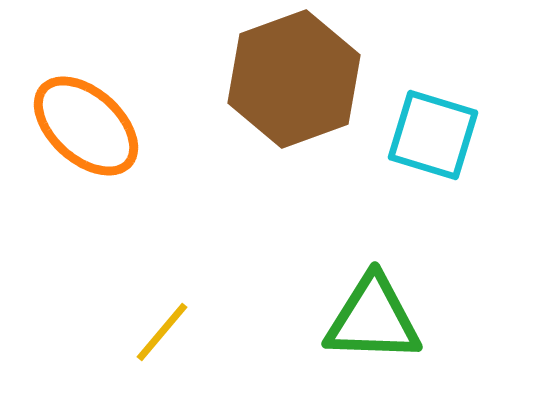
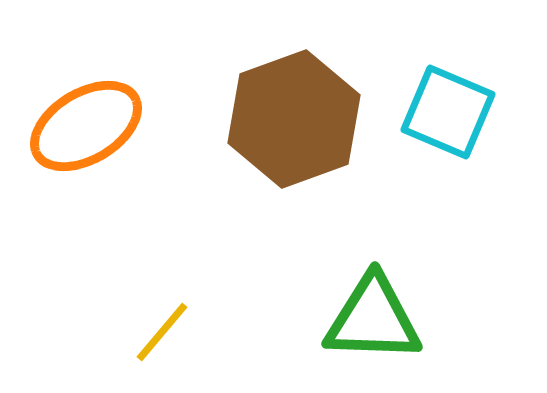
brown hexagon: moved 40 px down
orange ellipse: rotated 73 degrees counterclockwise
cyan square: moved 15 px right, 23 px up; rotated 6 degrees clockwise
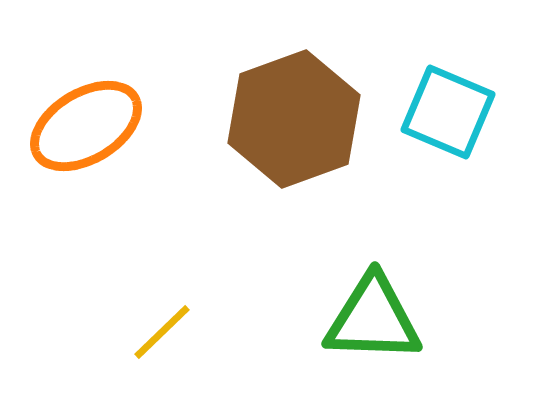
yellow line: rotated 6 degrees clockwise
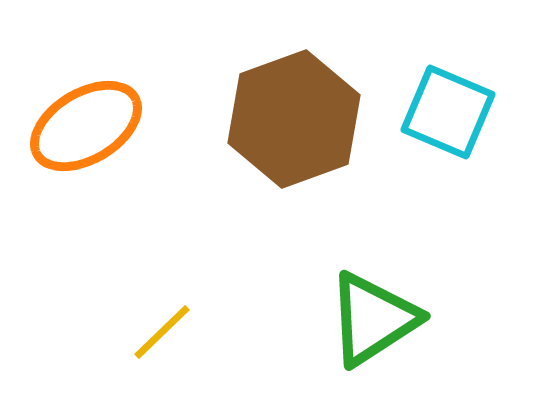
green triangle: rotated 35 degrees counterclockwise
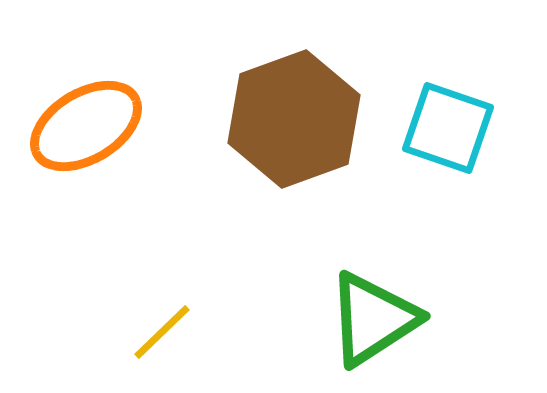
cyan square: moved 16 px down; rotated 4 degrees counterclockwise
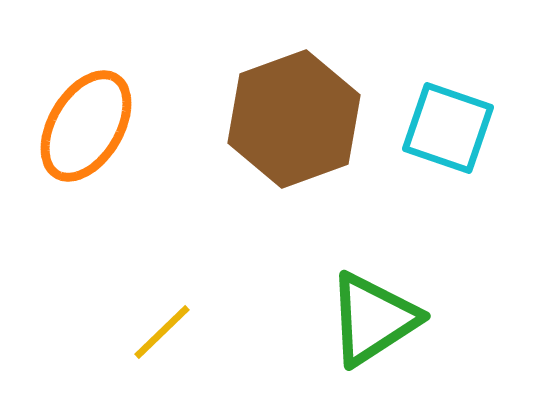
orange ellipse: rotated 28 degrees counterclockwise
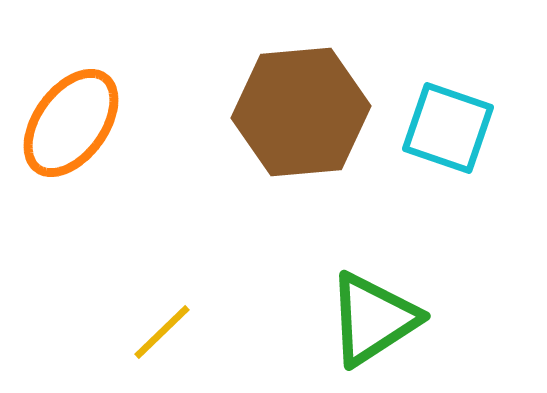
brown hexagon: moved 7 px right, 7 px up; rotated 15 degrees clockwise
orange ellipse: moved 15 px left, 3 px up; rotated 5 degrees clockwise
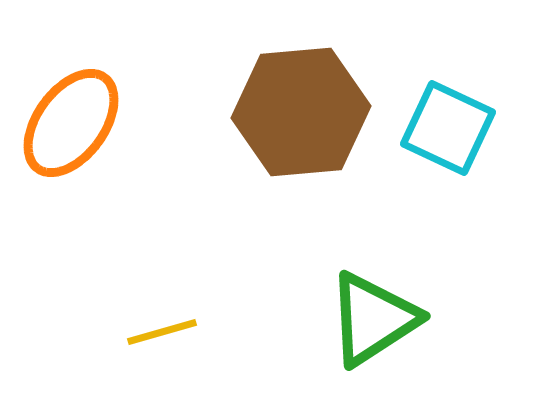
cyan square: rotated 6 degrees clockwise
yellow line: rotated 28 degrees clockwise
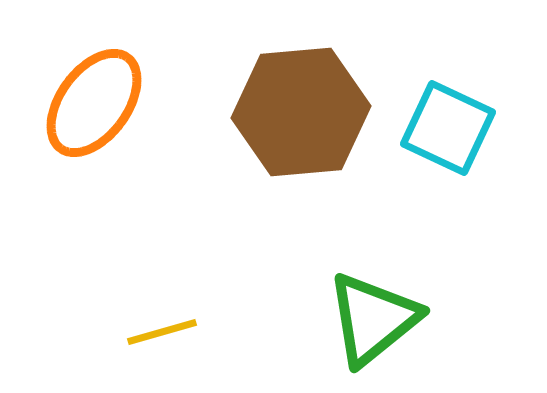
orange ellipse: moved 23 px right, 20 px up
green triangle: rotated 6 degrees counterclockwise
